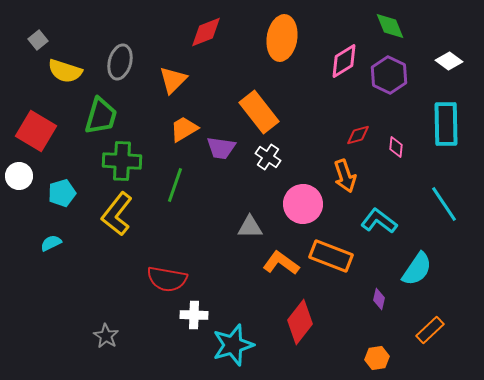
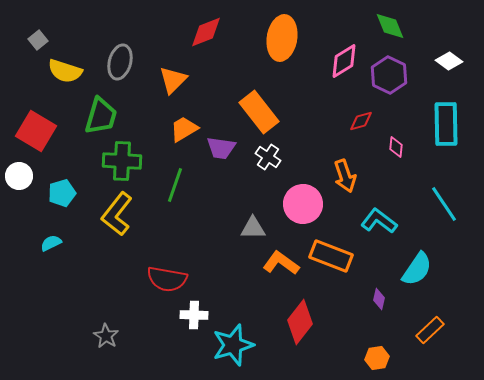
red diamond at (358, 135): moved 3 px right, 14 px up
gray triangle at (250, 227): moved 3 px right, 1 px down
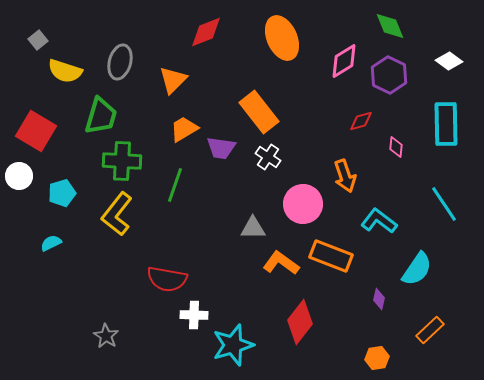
orange ellipse at (282, 38): rotated 33 degrees counterclockwise
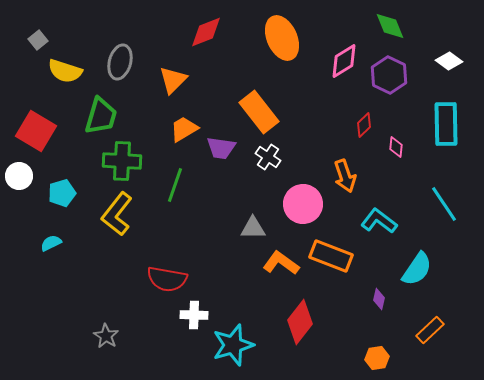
red diamond at (361, 121): moved 3 px right, 4 px down; rotated 30 degrees counterclockwise
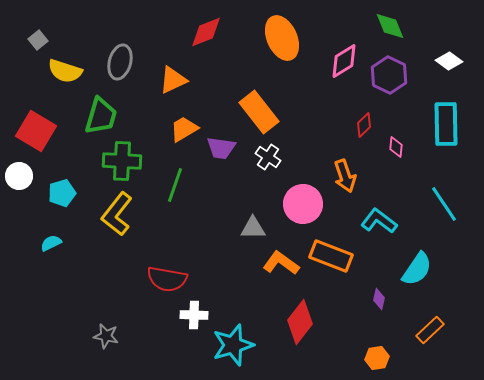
orange triangle at (173, 80): rotated 20 degrees clockwise
gray star at (106, 336): rotated 20 degrees counterclockwise
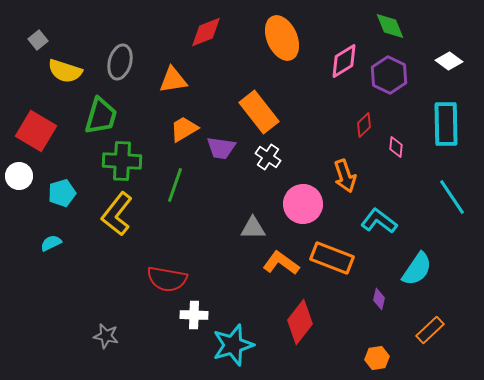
orange triangle at (173, 80): rotated 16 degrees clockwise
cyan line at (444, 204): moved 8 px right, 7 px up
orange rectangle at (331, 256): moved 1 px right, 2 px down
